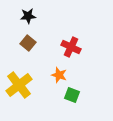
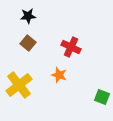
green square: moved 30 px right, 2 px down
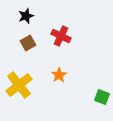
black star: moved 2 px left; rotated 14 degrees counterclockwise
brown square: rotated 21 degrees clockwise
red cross: moved 10 px left, 11 px up
orange star: rotated 21 degrees clockwise
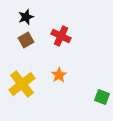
black star: moved 1 px down
brown square: moved 2 px left, 3 px up
yellow cross: moved 3 px right, 1 px up
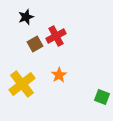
red cross: moved 5 px left; rotated 36 degrees clockwise
brown square: moved 9 px right, 4 px down
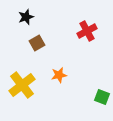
red cross: moved 31 px right, 5 px up
brown square: moved 2 px right, 1 px up
orange star: rotated 21 degrees clockwise
yellow cross: moved 1 px down
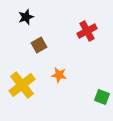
brown square: moved 2 px right, 2 px down
orange star: rotated 21 degrees clockwise
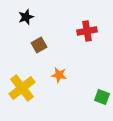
red cross: rotated 18 degrees clockwise
yellow cross: moved 3 px down
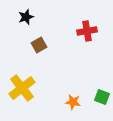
orange star: moved 14 px right, 27 px down
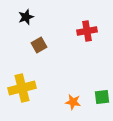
yellow cross: rotated 24 degrees clockwise
green square: rotated 28 degrees counterclockwise
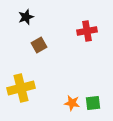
yellow cross: moved 1 px left
green square: moved 9 px left, 6 px down
orange star: moved 1 px left, 1 px down
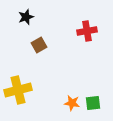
yellow cross: moved 3 px left, 2 px down
